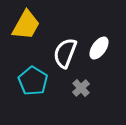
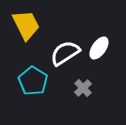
yellow trapezoid: rotated 56 degrees counterclockwise
white semicircle: rotated 36 degrees clockwise
gray cross: moved 2 px right
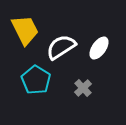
yellow trapezoid: moved 1 px left, 5 px down
white semicircle: moved 4 px left, 6 px up
cyan pentagon: moved 3 px right, 1 px up
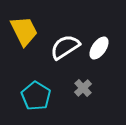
yellow trapezoid: moved 1 px left, 1 px down
white semicircle: moved 4 px right
cyan pentagon: moved 16 px down
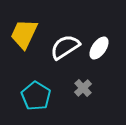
yellow trapezoid: moved 3 px down; rotated 128 degrees counterclockwise
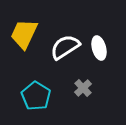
white ellipse: rotated 50 degrees counterclockwise
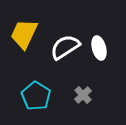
gray cross: moved 7 px down
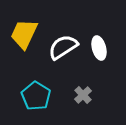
white semicircle: moved 2 px left
